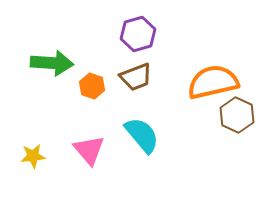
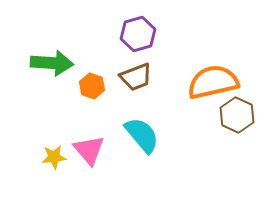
yellow star: moved 21 px right, 1 px down
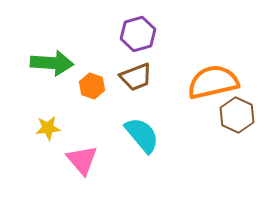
pink triangle: moved 7 px left, 10 px down
yellow star: moved 6 px left, 29 px up
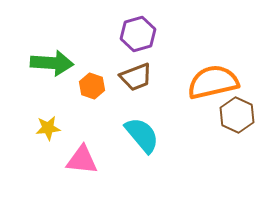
pink triangle: rotated 44 degrees counterclockwise
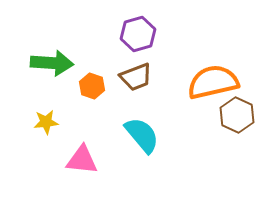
yellow star: moved 2 px left, 6 px up
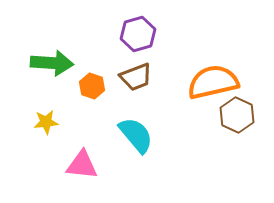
cyan semicircle: moved 6 px left
pink triangle: moved 5 px down
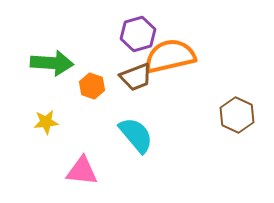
orange semicircle: moved 43 px left, 26 px up
pink triangle: moved 6 px down
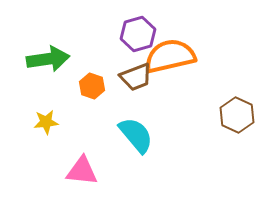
green arrow: moved 4 px left, 4 px up; rotated 12 degrees counterclockwise
